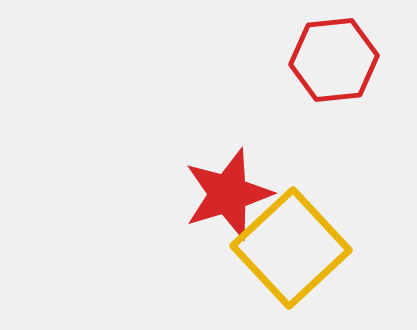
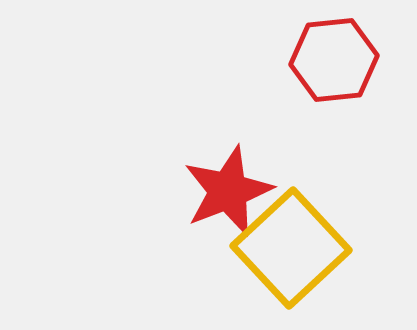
red star: moved 3 px up; rotated 4 degrees counterclockwise
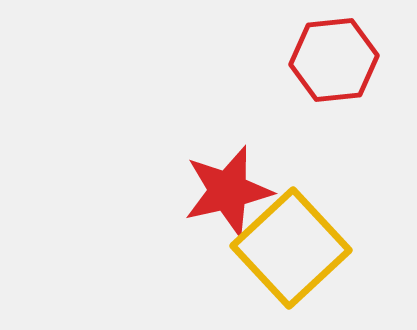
red star: rotated 8 degrees clockwise
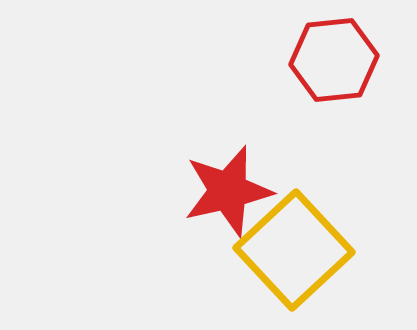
yellow square: moved 3 px right, 2 px down
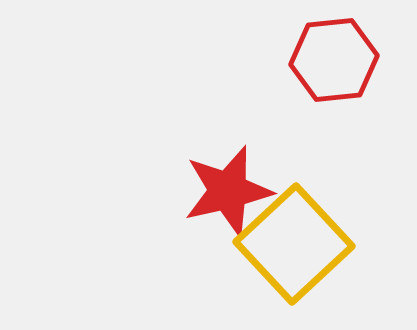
yellow square: moved 6 px up
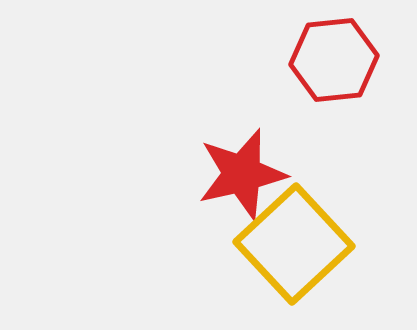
red star: moved 14 px right, 17 px up
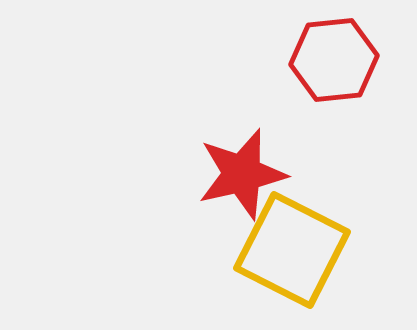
yellow square: moved 2 px left, 6 px down; rotated 20 degrees counterclockwise
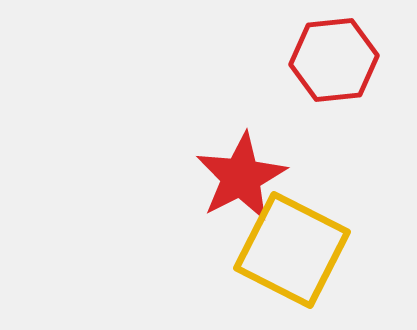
red star: moved 1 px left, 3 px down; rotated 14 degrees counterclockwise
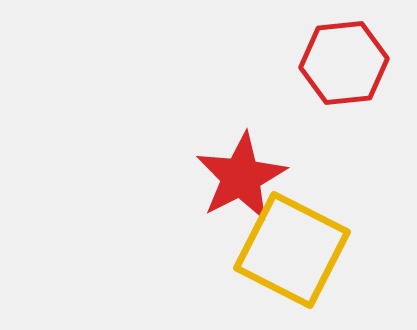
red hexagon: moved 10 px right, 3 px down
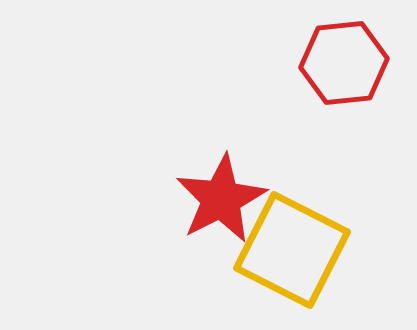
red star: moved 20 px left, 22 px down
